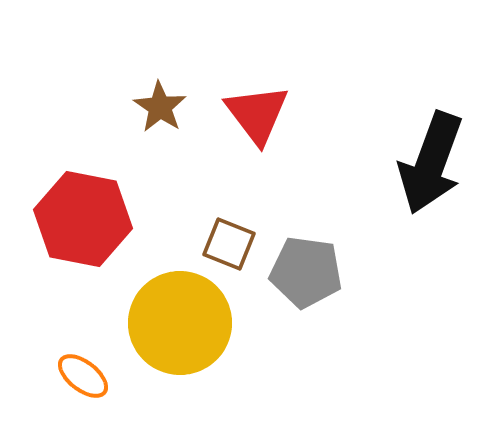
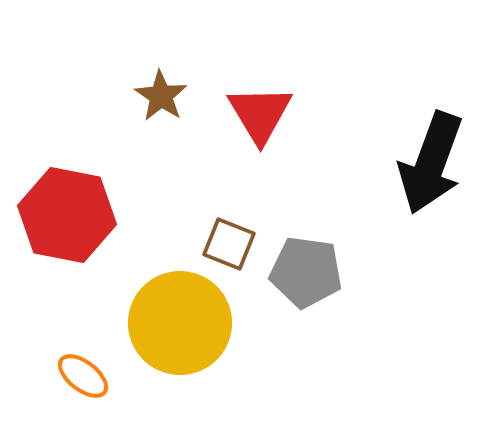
brown star: moved 1 px right, 11 px up
red triangle: moved 3 px right; rotated 6 degrees clockwise
red hexagon: moved 16 px left, 4 px up
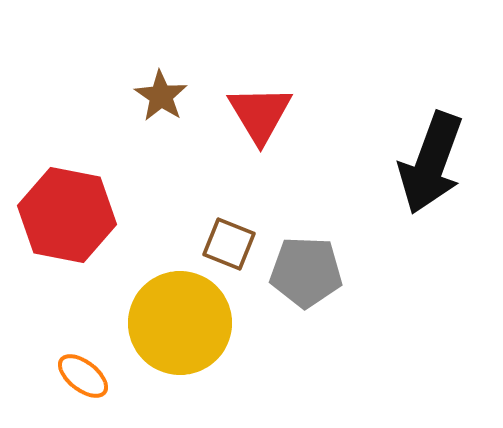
gray pentagon: rotated 6 degrees counterclockwise
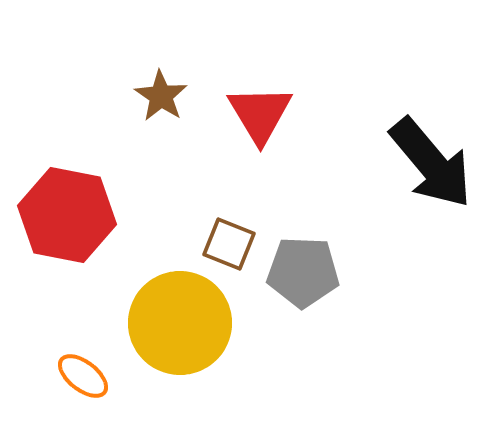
black arrow: rotated 60 degrees counterclockwise
gray pentagon: moved 3 px left
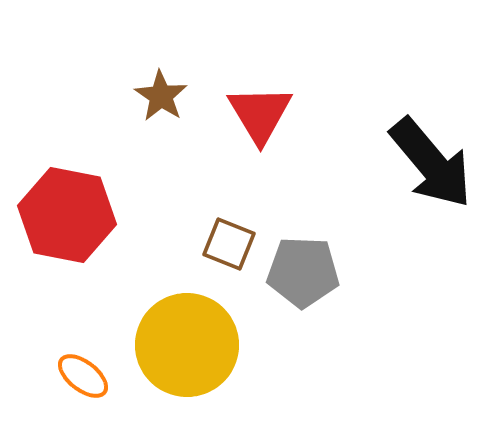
yellow circle: moved 7 px right, 22 px down
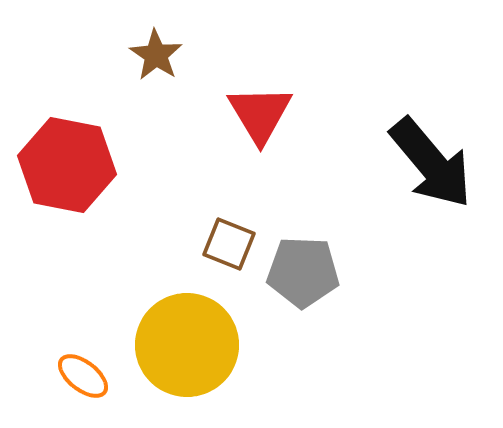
brown star: moved 5 px left, 41 px up
red hexagon: moved 50 px up
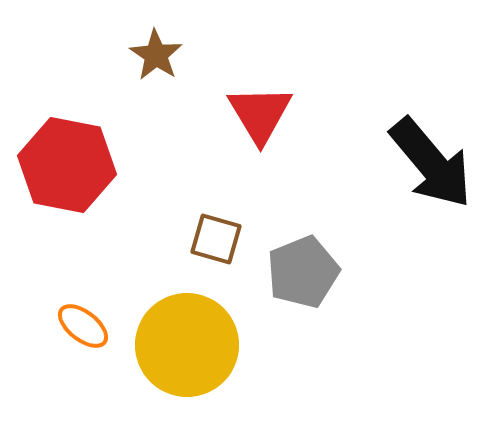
brown square: moved 13 px left, 5 px up; rotated 6 degrees counterclockwise
gray pentagon: rotated 24 degrees counterclockwise
orange ellipse: moved 50 px up
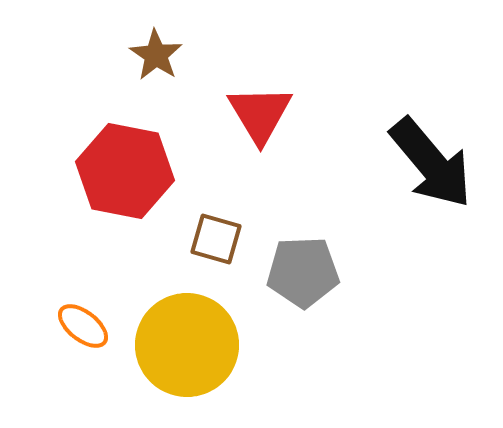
red hexagon: moved 58 px right, 6 px down
gray pentagon: rotated 20 degrees clockwise
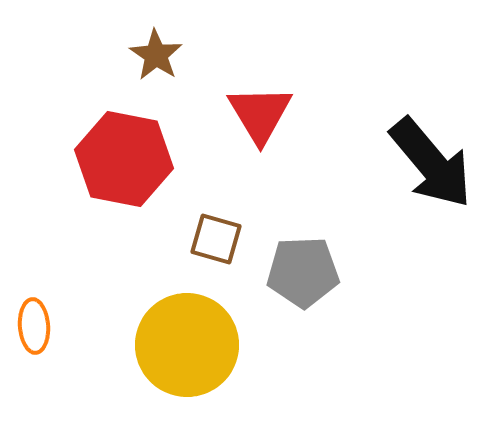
red hexagon: moved 1 px left, 12 px up
orange ellipse: moved 49 px left; rotated 48 degrees clockwise
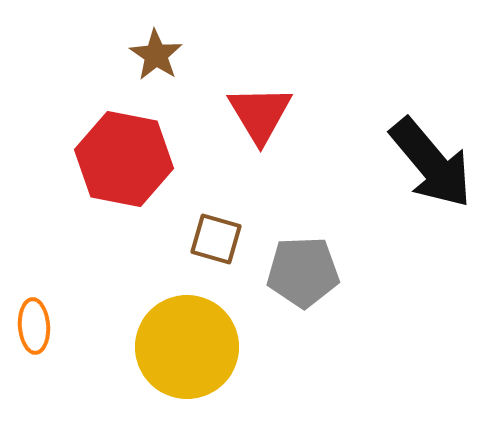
yellow circle: moved 2 px down
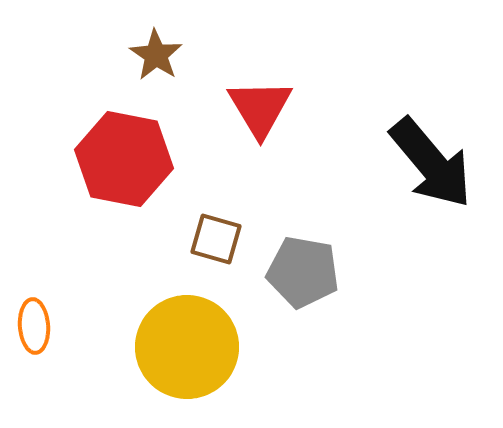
red triangle: moved 6 px up
gray pentagon: rotated 12 degrees clockwise
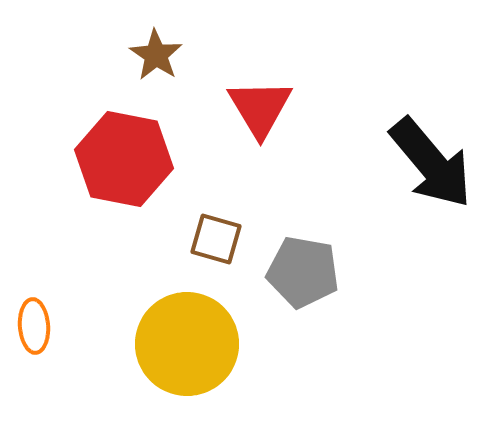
yellow circle: moved 3 px up
